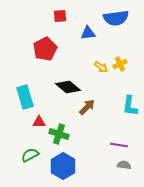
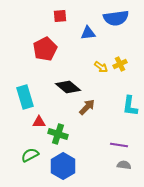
green cross: moved 1 px left
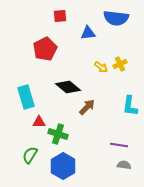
blue semicircle: rotated 15 degrees clockwise
cyan rectangle: moved 1 px right
green semicircle: rotated 30 degrees counterclockwise
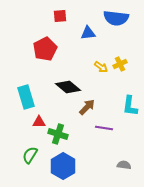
purple line: moved 15 px left, 17 px up
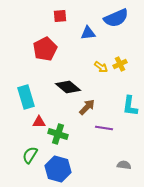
blue semicircle: rotated 30 degrees counterclockwise
blue hexagon: moved 5 px left, 3 px down; rotated 15 degrees counterclockwise
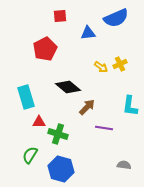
blue hexagon: moved 3 px right
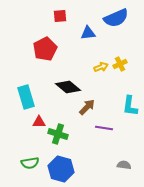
yellow arrow: rotated 56 degrees counterclockwise
green semicircle: moved 8 px down; rotated 132 degrees counterclockwise
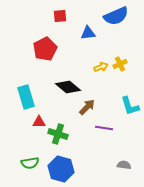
blue semicircle: moved 2 px up
cyan L-shape: rotated 25 degrees counterclockwise
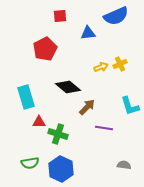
blue hexagon: rotated 10 degrees clockwise
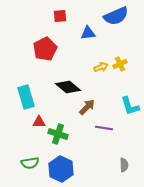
gray semicircle: rotated 80 degrees clockwise
